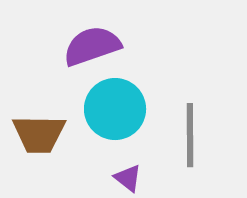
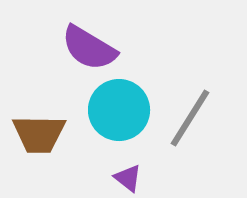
purple semicircle: moved 3 px left, 2 px down; rotated 130 degrees counterclockwise
cyan circle: moved 4 px right, 1 px down
gray line: moved 17 px up; rotated 32 degrees clockwise
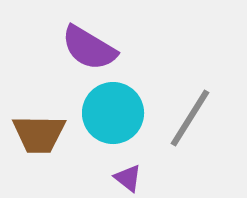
cyan circle: moved 6 px left, 3 px down
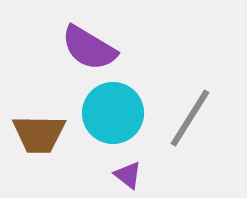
purple triangle: moved 3 px up
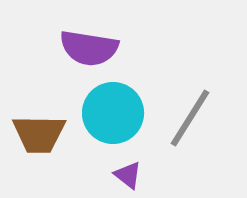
purple semicircle: rotated 22 degrees counterclockwise
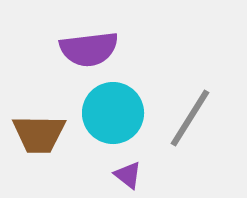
purple semicircle: moved 1 px down; rotated 16 degrees counterclockwise
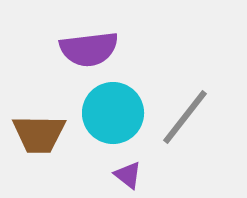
gray line: moved 5 px left, 1 px up; rotated 6 degrees clockwise
